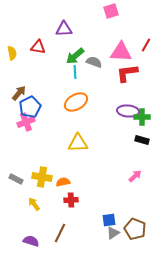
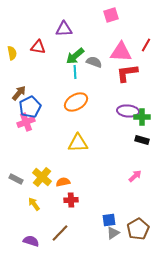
pink square: moved 4 px down
yellow cross: rotated 30 degrees clockwise
brown pentagon: moved 3 px right; rotated 20 degrees clockwise
brown line: rotated 18 degrees clockwise
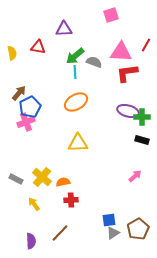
purple ellipse: rotated 10 degrees clockwise
purple semicircle: rotated 70 degrees clockwise
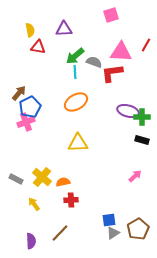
yellow semicircle: moved 18 px right, 23 px up
red L-shape: moved 15 px left
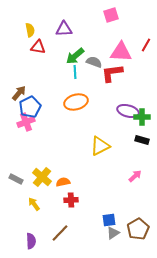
orange ellipse: rotated 15 degrees clockwise
yellow triangle: moved 22 px right, 3 px down; rotated 25 degrees counterclockwise
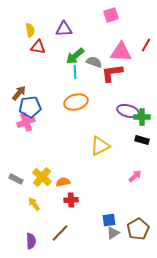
blue pentagon: rotated 20 degrees clockwise
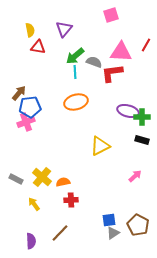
purple triangle: rotated 48 degrees counterclockwise
brown pentagon: moved 4 px up; rotated 15 degrees counterclockwise
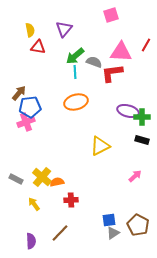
orange semicircle: moved 6 px left
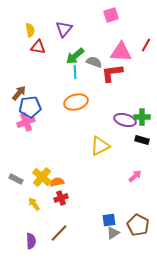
purple ellipse: moved 3 px left, 9 px down
red cross: moved 10 px left, 2 px up; rotated 16 degrees counterclockwise
brown line: moved 1 px left
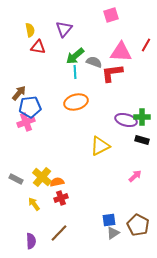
purple ellipse: moved 1 px right
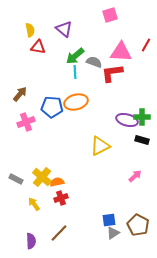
pink square: moved 1 px left
purple triangle: rotated 30 degrees counterclockwise
brown arrow: moved 1 px right, 1 px down
blue pentagon: moved 22 px right; rotated 10 degrees clockwise
purple ellipse: moved 1 px right
